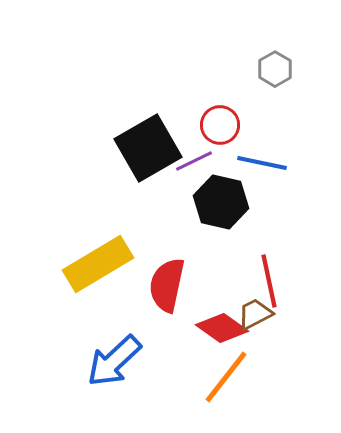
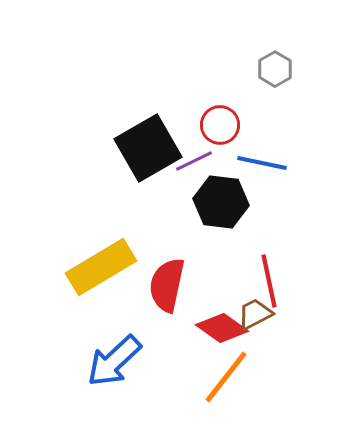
black hexagon: rotated 6 degrees counterclockwise
yellow rectangle: moved 3 px right, 3 px down
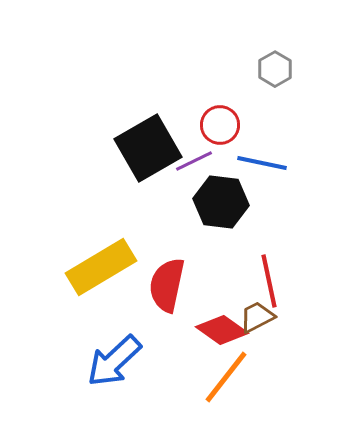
brown trapezoid: moved 2 px right, 3 px down
red diamond: moved 2 px down
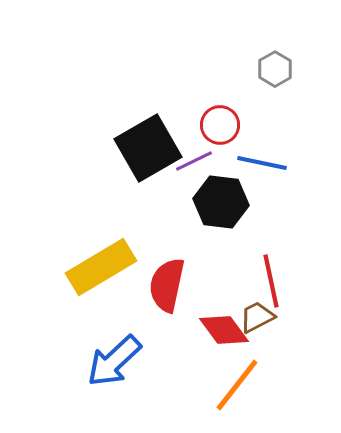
red line: moved 2 px right
red diamond: moved 2 px right; rotated 18 degrees clockwise
orange line: moved 11 px right, 8 px down
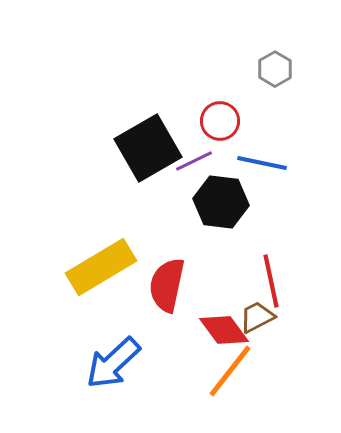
red circle: moved 4 px up
blue arrow: moved 1 px left, 2 px down
orange line: moved 7 px left, 14 px up
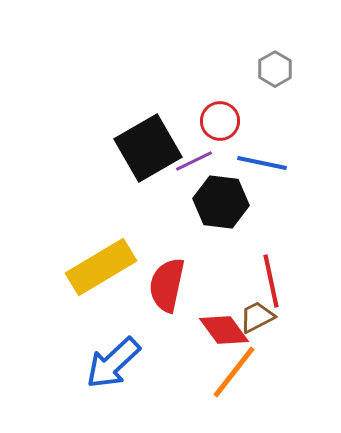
orange line: moved 4 px right, 1 px down
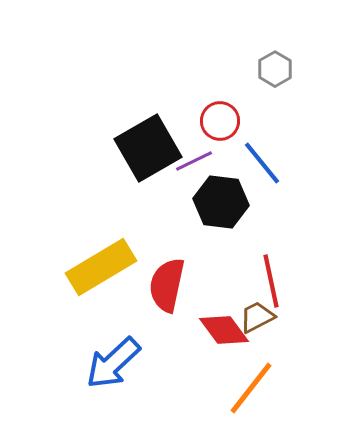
blue line: rotated 39 degrees clockwise
orange line: moved 17 px right, 16 px down
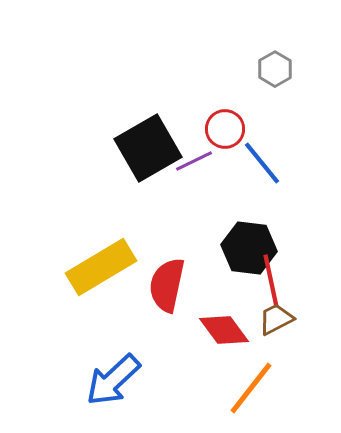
red circle: moved 5 px right, 8 px down
black hexagon: moved 28 px right, 46 px down
brown trapezoid: moved 19 px right, 2 px down
blue arrow: moved 17 px down
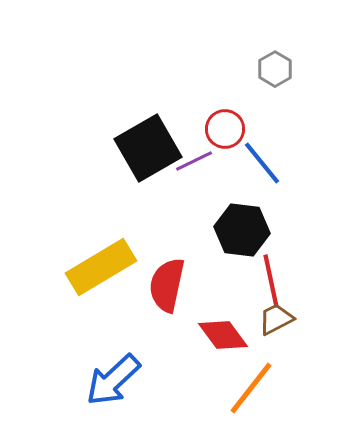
black hexagon: moved 7 px left, 18 px up
red diamond: moved 1 px left, 5 px down
